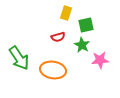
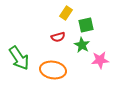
yellow rectangle: rotated 16 degrees clockwise
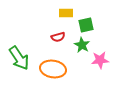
yellow rectangle: rotated 56 degrees clockwise
orange ellipse: moved 1 px up
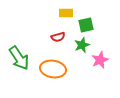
green star: rotated 21 degrees clockwise
pink star: rotated 18 degrees counterclockwise
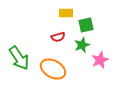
orange ellipse: rotated 20 degrees clockwise
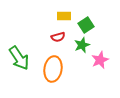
yellow rectangle: moved 2 px left, 3 px down
green square: rotated 21 degrees counterclockwise
orange ellipse: rotated 70 degrees clockwise
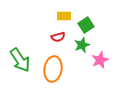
green arrow: moved 1 px right, 2 px down
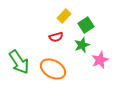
yellow rectangle: rotated 48 degrees counterclockwise
red semicircle: moved 2 px left
green arrow: moved 1 px left, 2 px down
orange ellipse: rotated 70 degrees counterclockwise
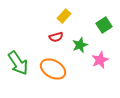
green square: moved 18 px right
green star: moved 2 px left
green arrow: moved 1 px left, 1 px down
